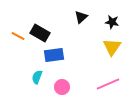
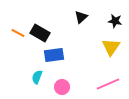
black star: moved 3 px right, 1 px up
orange line: moved 3 px up
yellow triangle: moved 1 px left
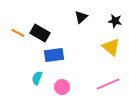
yellow triangle: rotated 24 degrees counterclockwise
cyan semicircle: moved 1 px down
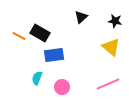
orange line: moved 1 px right, 3 px down
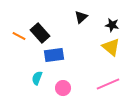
black star: moved 3 px left, 4 px down
black rectangle: rotated 18 degrees clockwise
pink circle: moved 1 px right, 1 px down
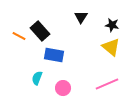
black triangle: rotated 16 degrees counterclockwise
black rectangle: moved 2 px up
blue rectangle: rotated 18 degrees clockwise
pink line: moved 1 px left
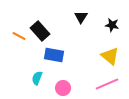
yellow triangle: moved 1 px left, 9 px down
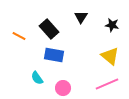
black rectangle: moved 9 px right, 2 px up
cyan semicircle: rotated 56 degrees counterclockwise
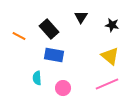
cyan semicircle: rotated 32 degrees clockwise
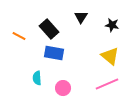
blue rectangle: moved 2 px up
